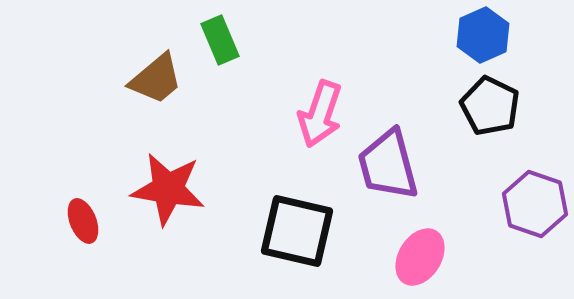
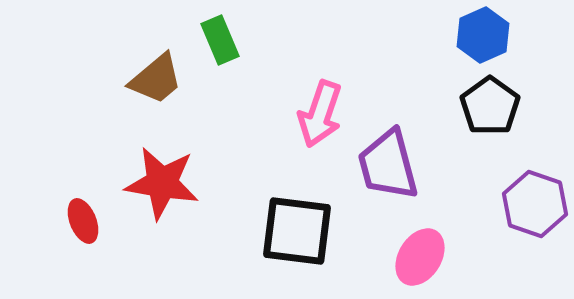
black pentagon: rotated 10 degrees clockwise
red star: moved 6 px left, 6 px up
black square: rotated 6 degrees counterclockwise
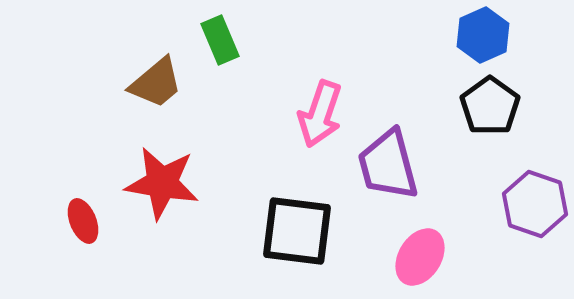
brown trapezoid: moved 4 px down
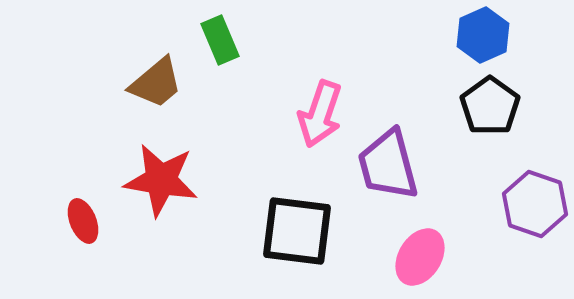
red star: moved 1 px left, 3 px up
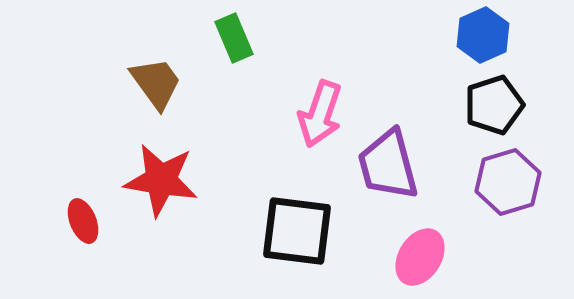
green rectangle: moved 14 px right, 2 px up
brown trapezoid: rotated 86 degrees counterclockwise
black pentagon: moved 4 px right, 1 px up; rotated 18 degrees clockwise
purple hexagon: moved 27 px left, 22 px up; rotated 24 degrees clockwise
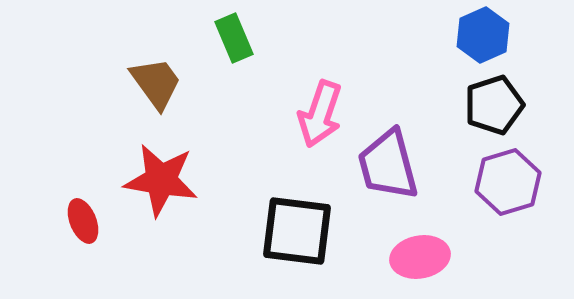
pink ellipse: rotated 48 degrees clockwise
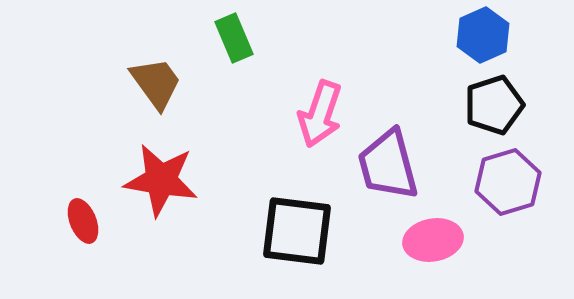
pink ellipse: moved 13 px right, 17 px up
